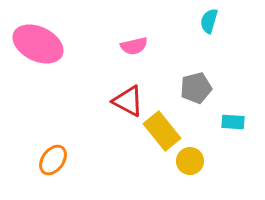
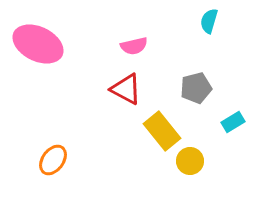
red triangle: moved 2 px left, 12 px up
cyan rectangle: rotated 35 degrees counterclockwise
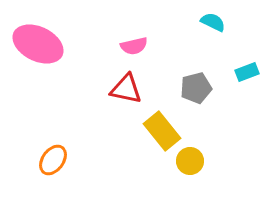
cyan semicircle: moved 4 px right, 1 px down; rotated 100 degrees clockwise
red triangle: rotated 16 degrees counterclockwise
cyan rectangle: moved 14 px right, 50 px up; rotated 10 degrees clockwise
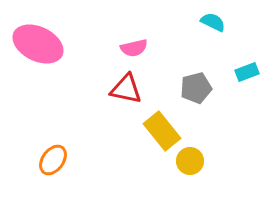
pink semicircle: moved 2 px down
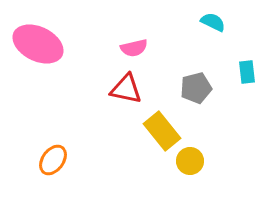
cyan rectangle: rotated 75 degrees counterclockwise
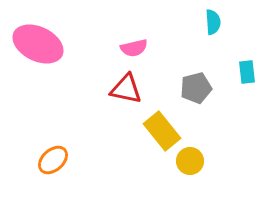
cyan semicircle: rotated 60 degrees clockwise
orange ellipse: rotated 12 degrees clockwise
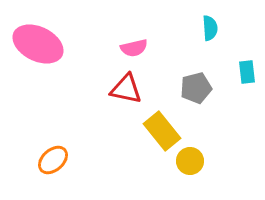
cyan semicircle: moved 3 px left, 6 px down
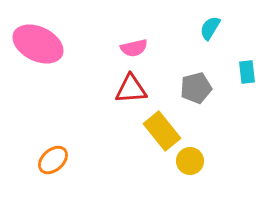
cyan semicircle: rotated 145 degrees counterclockwise
red triangle: moved 5 px right; rotated 16 degrees counterclockwise
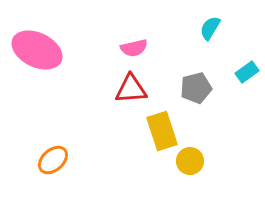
pink ellipse: moved 1 px left, 6 px down
cyan rectangle: rotated 60 degrees clockwise
yellow rectangle: rotated 21 degrees clockwise
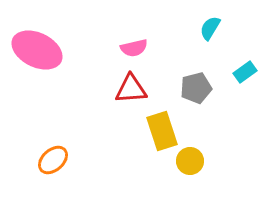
cyan rectangle: moved 2 px left
